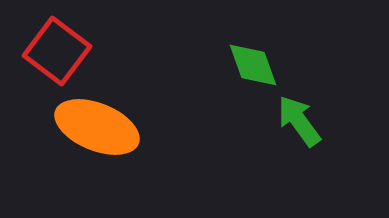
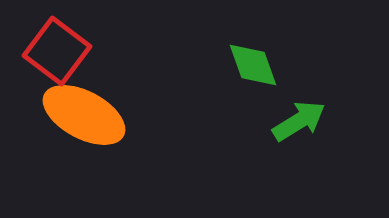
green arrow: rotated 94 degrees clockwise
orange ellipse: moved 13 px left, 12 px up; rotated 6 degrees clockwise
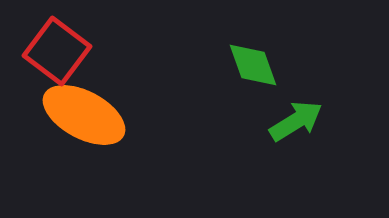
green arrow: moved 3 px left
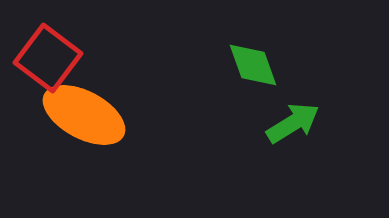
red square: moved 9 px left, 7 px down
green arrow: moved 3 px left, 2 px down
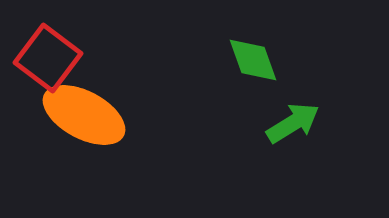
green diamond: moved 5 px up
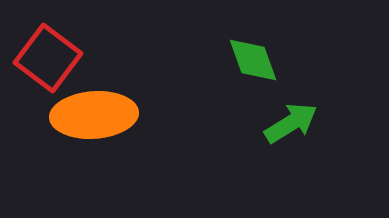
orange ellipse: moved 10 px right; rotated 32 degrees counterclockwise
green arrow: moved 2 px left
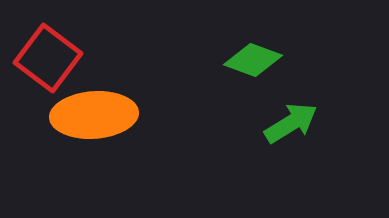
green diamond: rotated 50 degrees counterclockwise
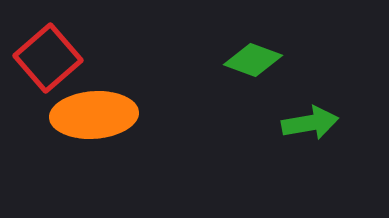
red square: rotated 12 degrees clockwise
green arrow: moved 19 px right; rotated 22 degrees clockwise
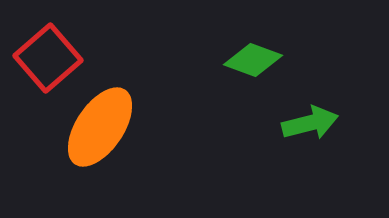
orange ellipse: moved 6 px right, 12 px down; rotated 52 degrees counterclockwise
green arrow: rotated 4 degrees counterclockwise
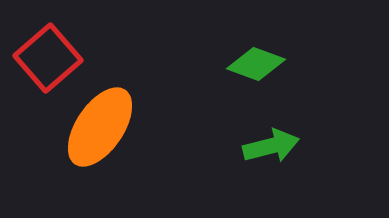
green diamond: moved 3 px right, 4 px down
green arrow: moved 39 px left, 23 px down
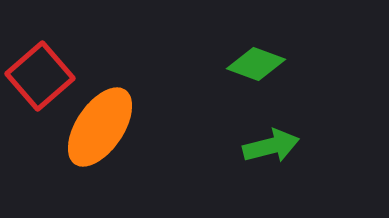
red square: moved 8 px left, 18 px down
